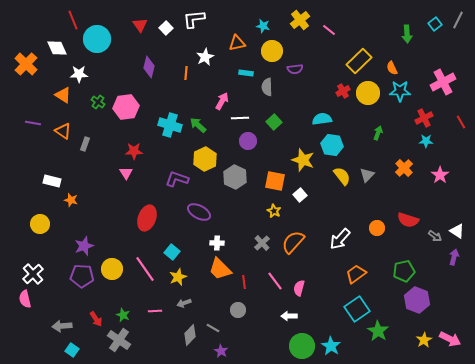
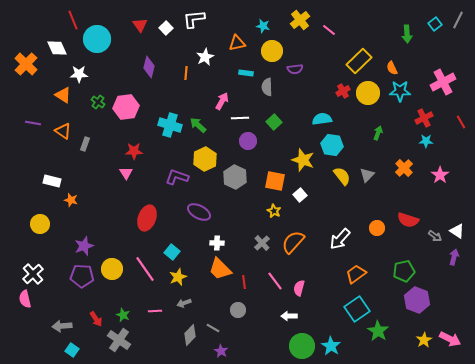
purple L-shape at (177, 179): moved 2 px up
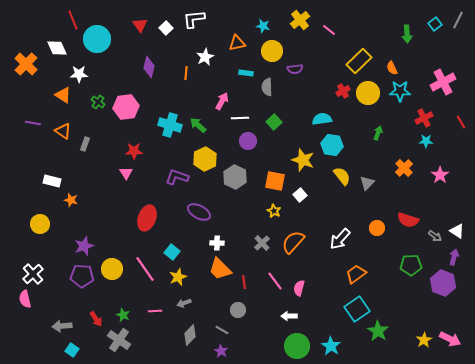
gray triangle at (367, 175): moved 8 px down
green pentagon at (404, 271): moved 7 px right, 6 px up; rotated 10 degrees clockwise
purple hexagon at (417, 300): moved 26 px right, 17 px up
gray line at (213, 328): moved 9 px right, 2 px down
green circle at (302, 346): moved 5 px left
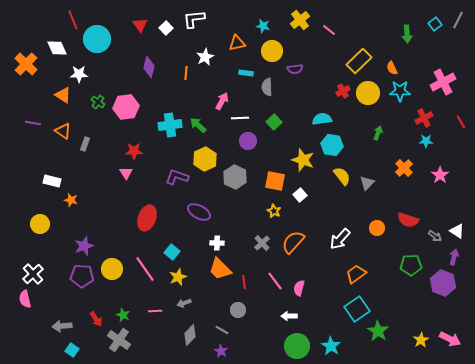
cyan cross at (170, 125): rotated 25 degrees counterclockwise
yellow star at (424, 340): moved 3 px left
